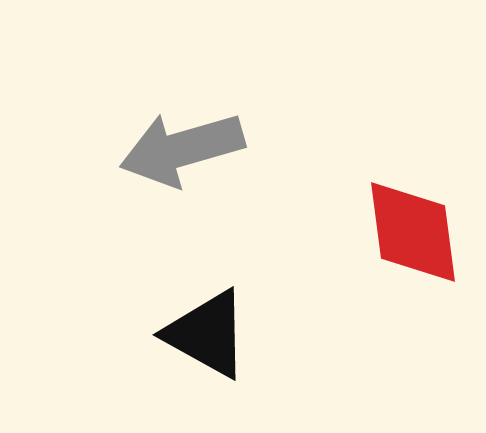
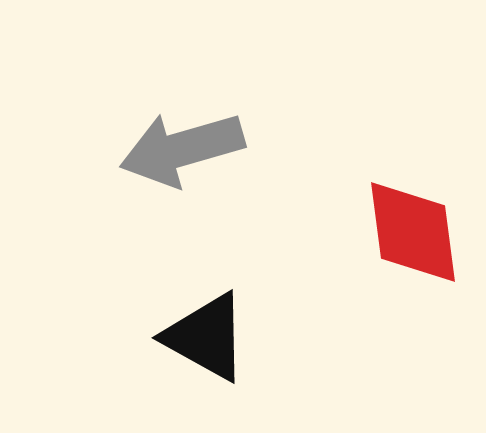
black triangle: moved 1 px left, 3 px down
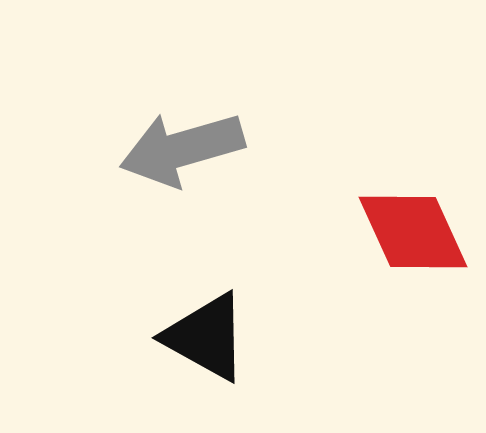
red diamond: rotated 17 degrees counterclockwise
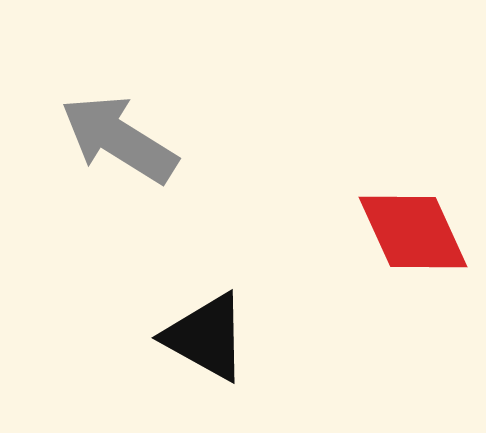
gray arrow: moved 63 px left, 10 px up; rotated 48 degrees clockwise
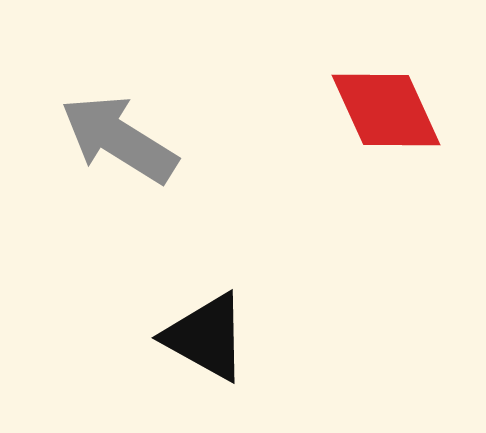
red diamond: moved 27 px left, 122 px up
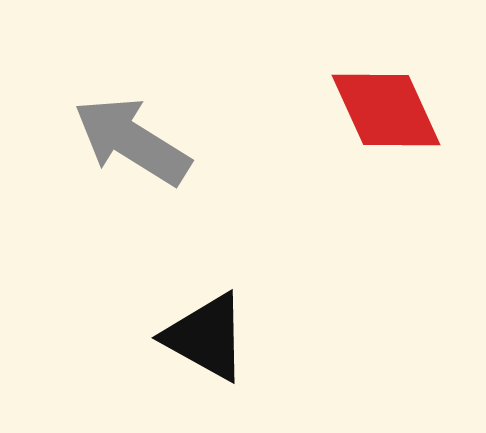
gray arrow: moved 13 px right, 2 px down
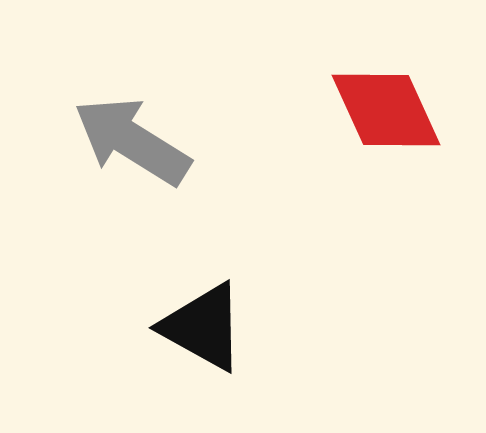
black triangle: moved 3 px left, 10 px up
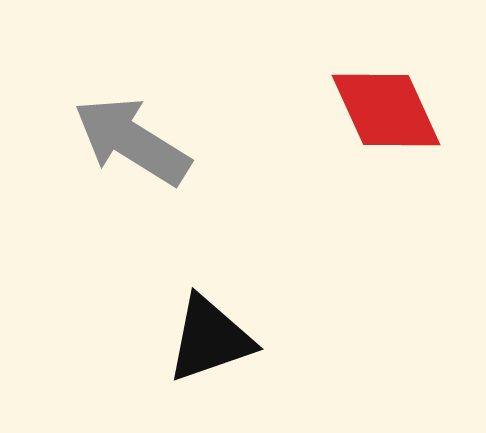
black triangle: moved 7 px right, 12 px down; rotated 48 degrees counterclockwise
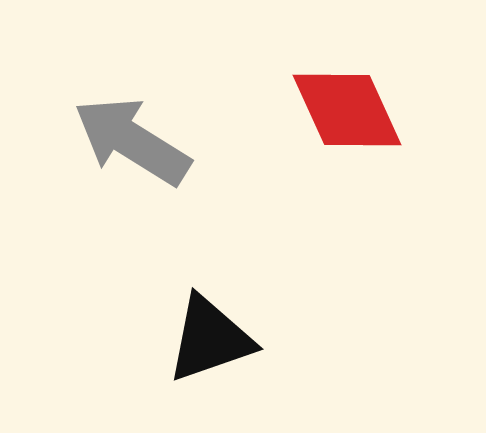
red diamond: moved 39 px left
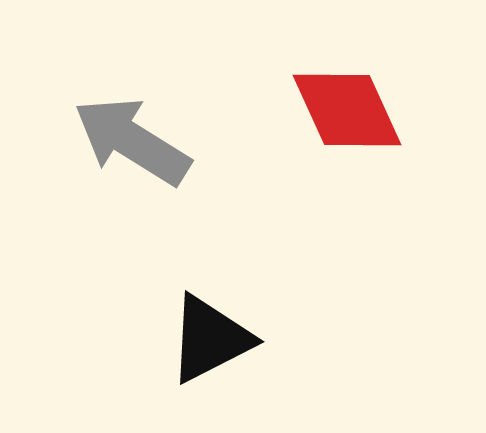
black triangle: rotated 8 degrees counterclockwise
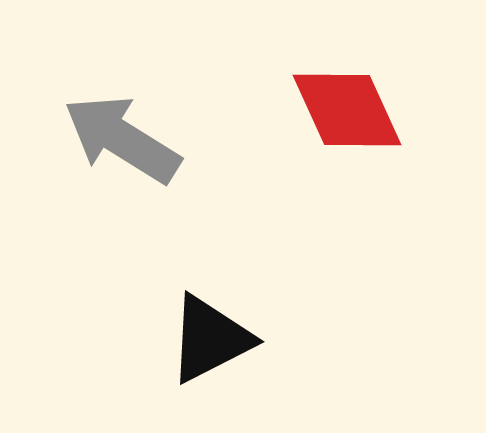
gray arrow: moved 10 px left, 2 px up
